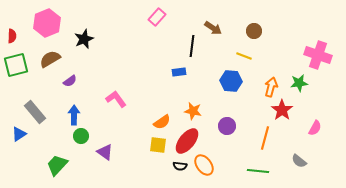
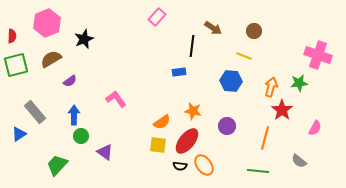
brown semicircle: moved 1 px right
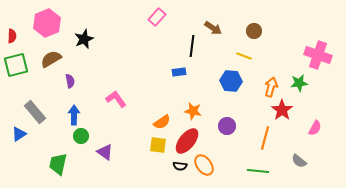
purple semicircle: rotated 64 degrees counterclockwise
green trapezoid: moved 1 px right, 1 px up; rotated 30 degrees counterclockwise
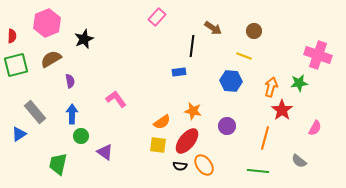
blue arrow: moved 2 px left, 1 px up
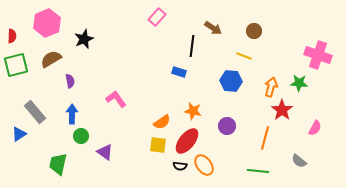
blue rectangle: rotated 24 degrees clockwise
green star: rotated 12 degrees clockwise
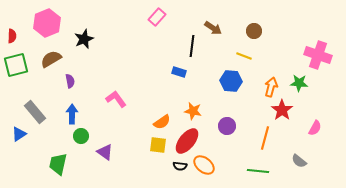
orange ellipse: rotated 15 degrees counterclockwise
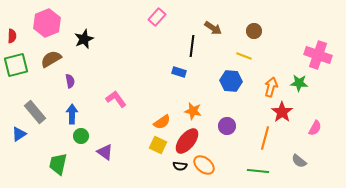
red star: moved 2 px down
yellow square: rotated 18 degrees clockwise
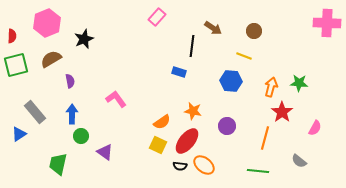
pink cross: moved 9 px right, 32 px up; rotated 16 degrees counterclockwise
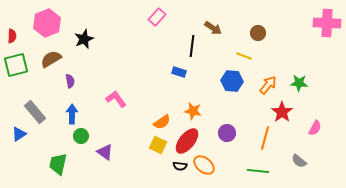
brown circle: moved 4 px right, 2 px down
blue hexagon: moved 1 px right
orange arrow: moved 3 px left, 2 px up; rotated 24 degrees clockwise
purple circle: moved 7 px down
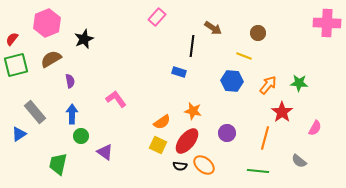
red semicircle: moved 3 px down; rotated 144 degrees counterclockwise
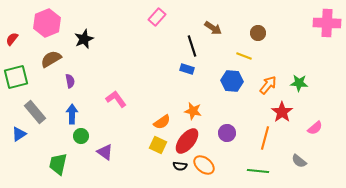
black line: rotated 25 degrees counterclockwise
green square: moved 12 px down
blue rectangle: moved 8 px right, 3 px up
pink semicircle: rotated 21 degrees clockwise
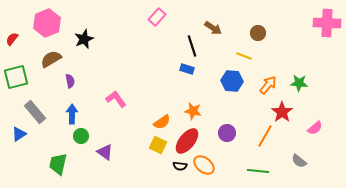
orange line: moved 2 px up; rotated 15 degrees clockwise
